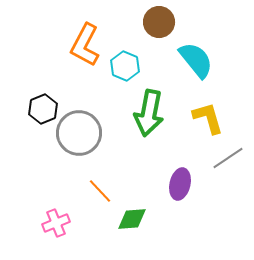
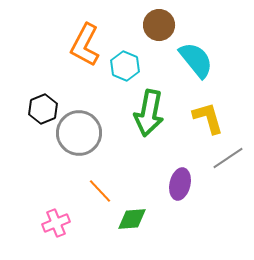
brown circle: moved 3 px down
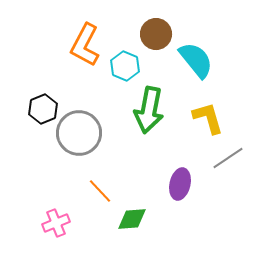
brown circle: moved 3 px left, 9 px down
green arrow: moved 3 px up
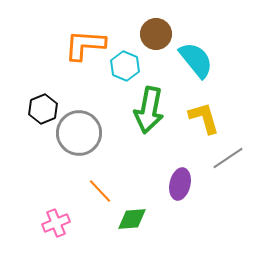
orange L-shape: rotated 66 degrees clockwise
yellow L-shape: moved 4 px left
